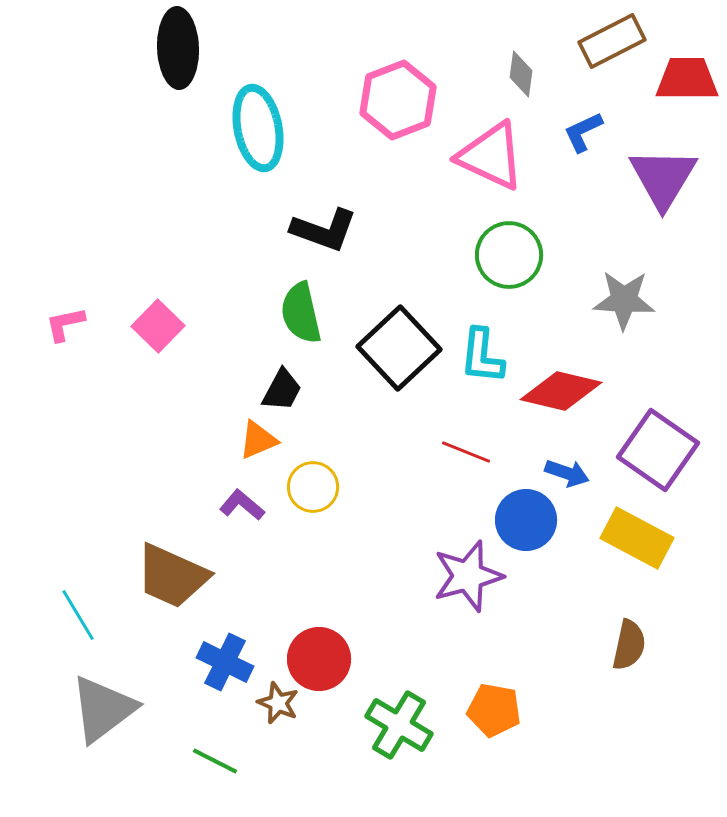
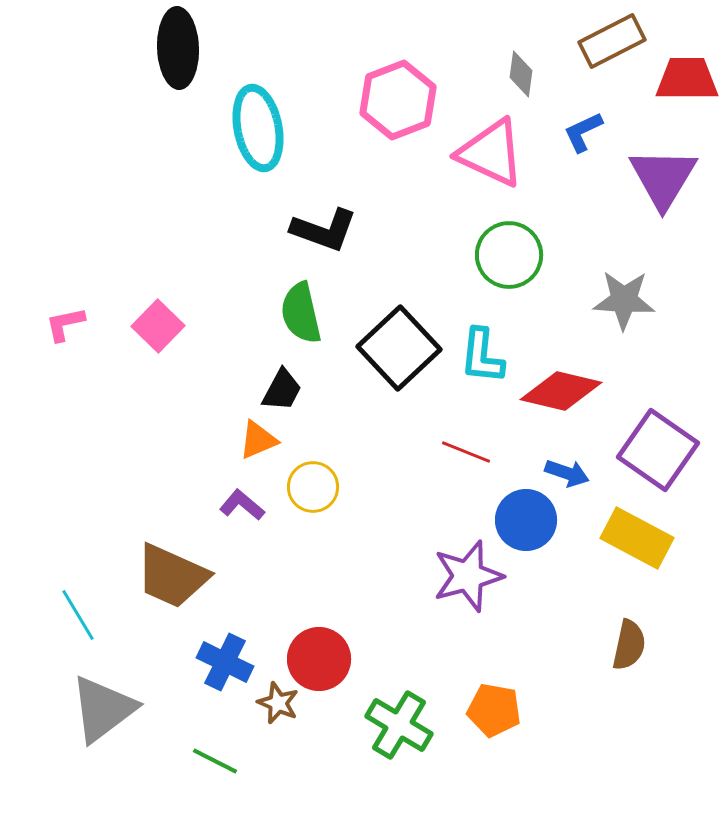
pink triangle: moved 3 px up
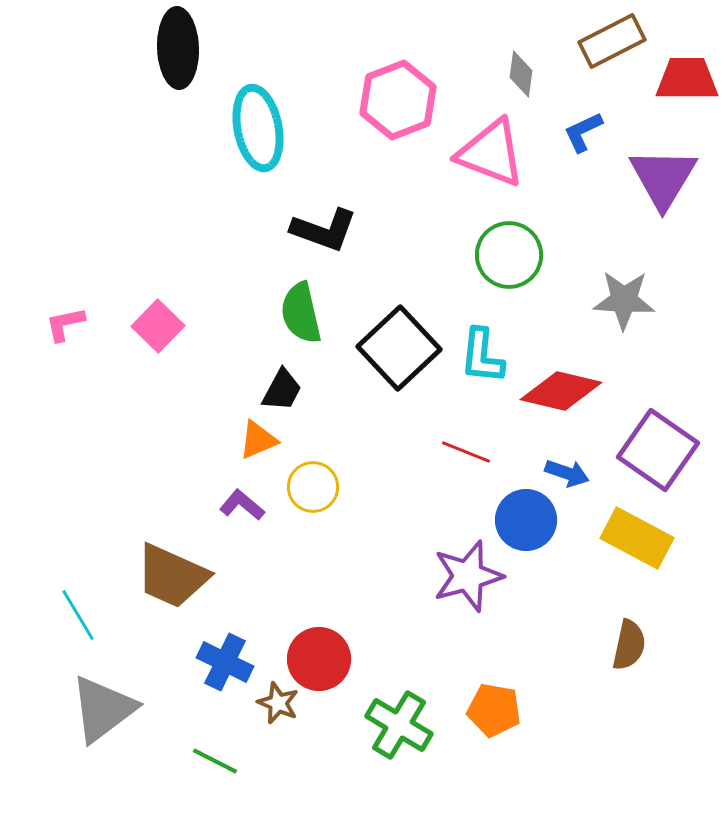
pink triangle: rotated 4 degrees counterclockwise
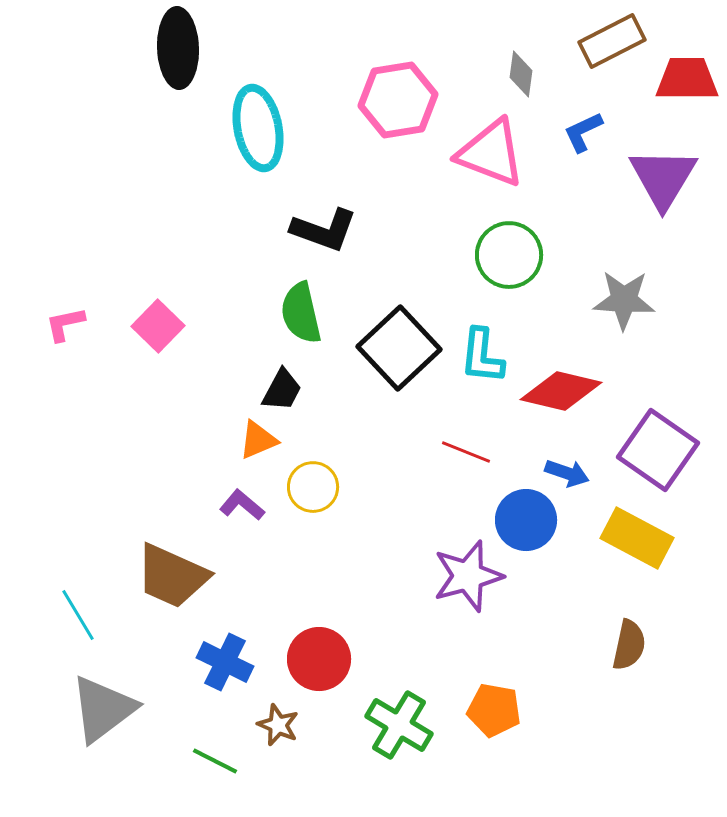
pink hexagon: rotated 12 degrees clockwise
brown star: moved 22 px down
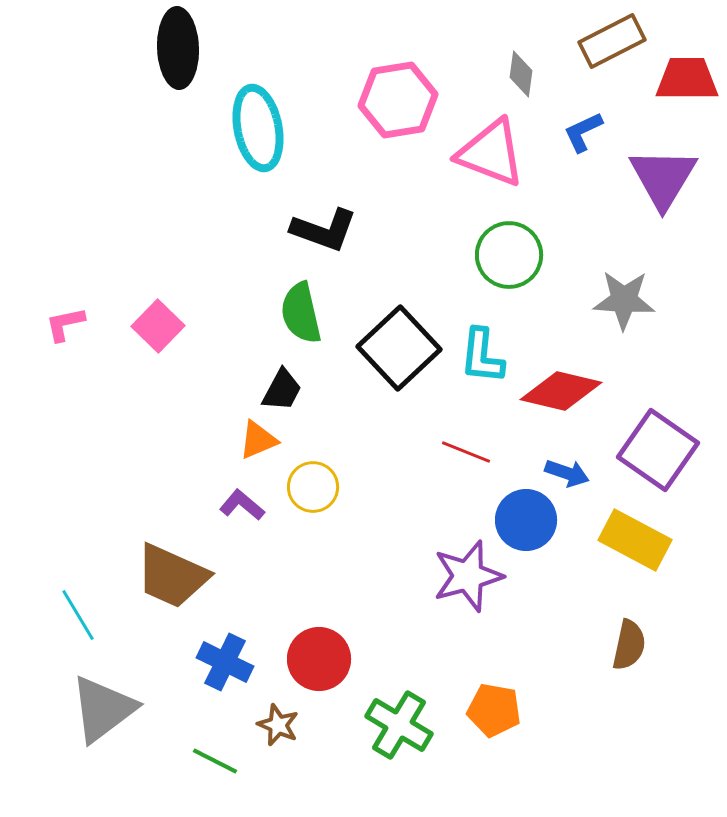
yellow rectangle: moved 2 px left, 2 px down
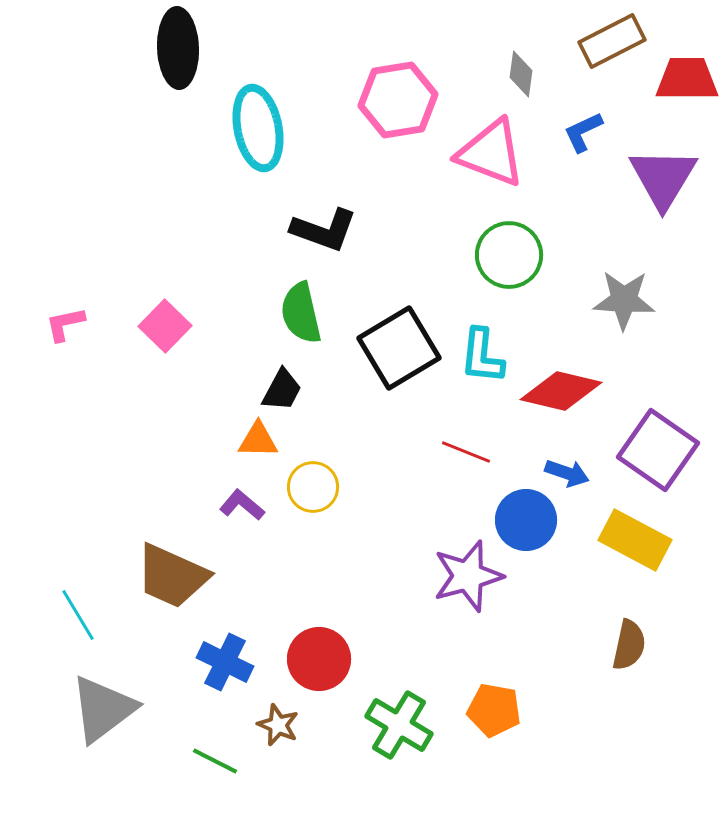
pink square: moved 7 px right
black square: rotated 12 degrees clockwise
orange triangle: rotated 24 degrees clockwise
